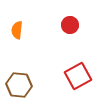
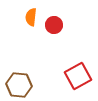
red circle: moved 16 px left
orange semicircle: moved 14 px right, 13 px up
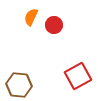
orange semicircle: rotated 18 degrees clockwise
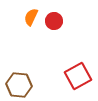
red circle: moved 4 px up
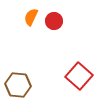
red square: moved 1 px right; rotated 20 degrees counterclockwise
brown hexagon: moved 1 px left
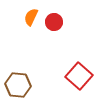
red circle: moved 1 px down
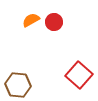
orange semicircle: moved 3 px down; rotated 36 degrees clockwise
red square: moved 1 px up
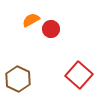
red circle: moved 3 px left, 7 px down
brown hexagon: moved 6 px up; rotated 20 degrees clockwise
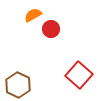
orange semicircle: moved 2 px right, 5 px up
brown hexagon: moved 6 px down
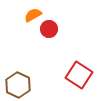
red circle: moved 2 px left
red square: rotated 8 degrees counterclockwise
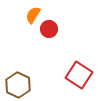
orange semicircle: rotated 30 degrees counterclockwise
